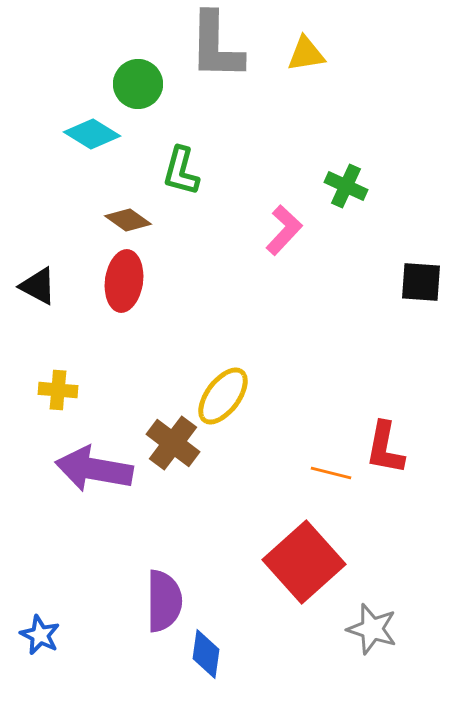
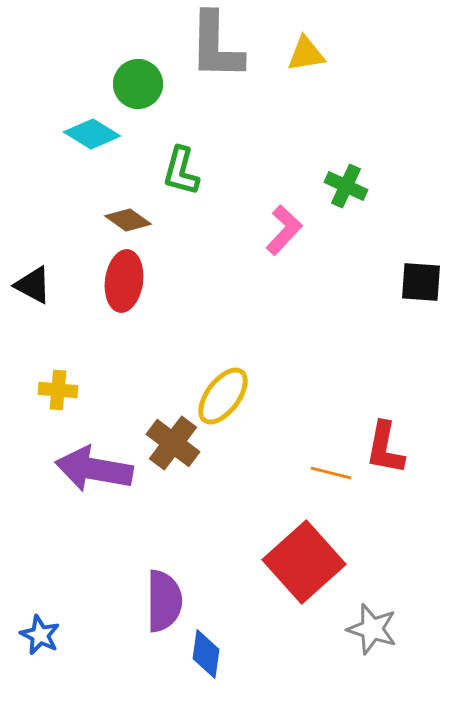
black triangle: moved 5 px left, 1 px up
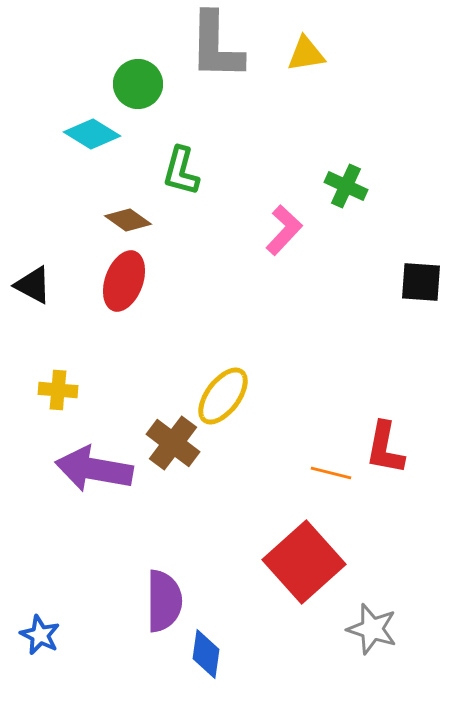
red ellipse: rotated 12 degrees clockwise
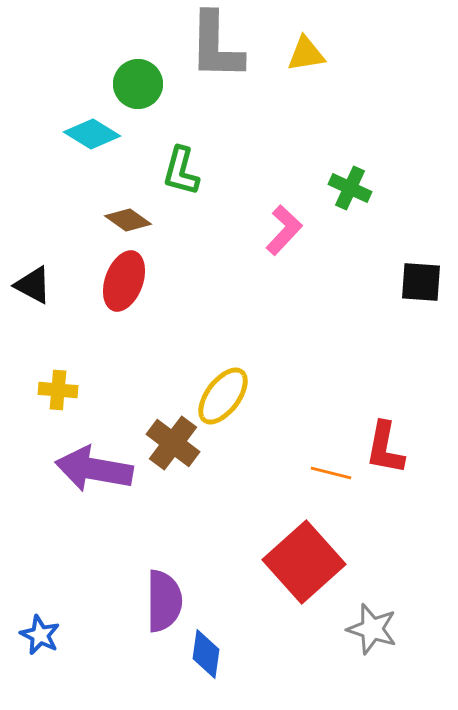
green cross: moved 4 px right, 2 px down
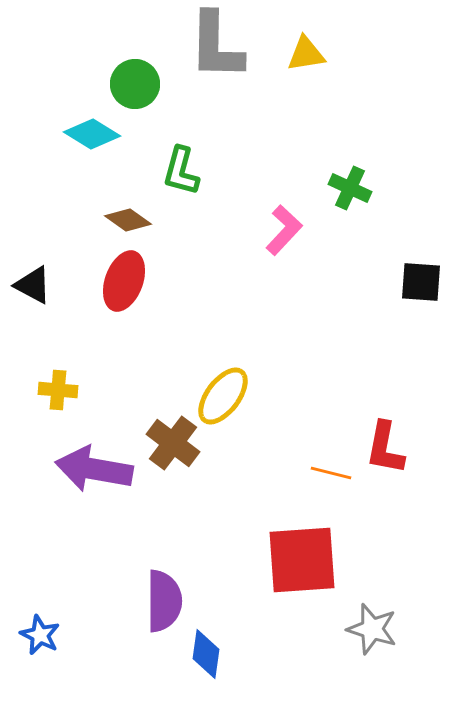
green circle: moved 3 px left
red square: moved 2 px left, 2 px up; rotated 38 degrees clockwise
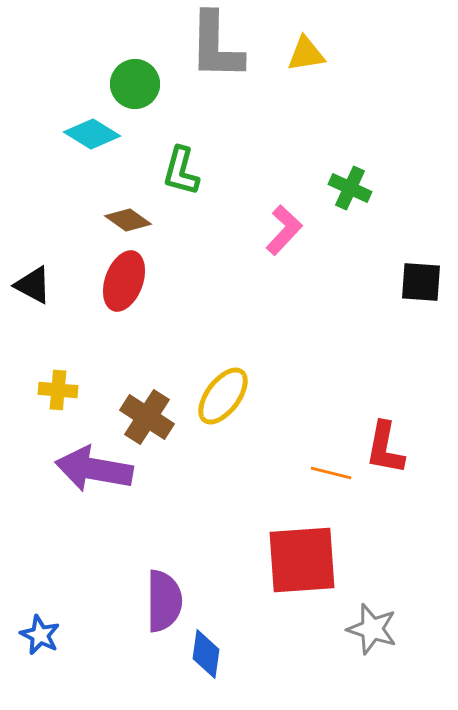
brown cross: moved 26 px left, 26 px up; rotated 4 degrees counterclockwise
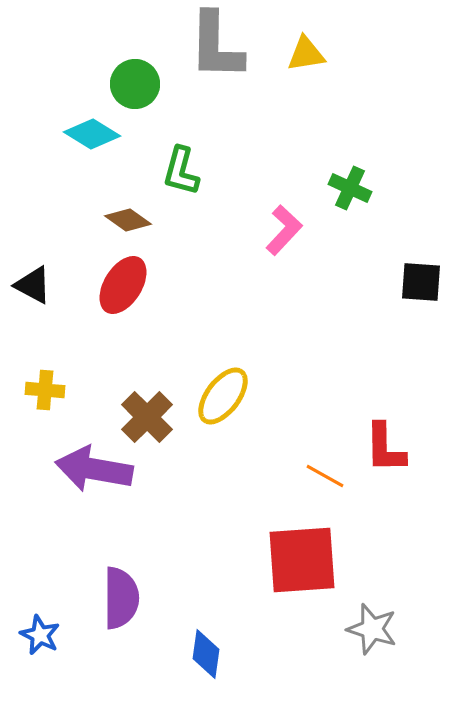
red ellipse: moved 1 px left, 4 px down; rotated 12 degrees clockwise
yellow cross: moved 13 px left
brown cross: rotated 12 degrees clockwise
red L-shape: rotated 12 degrees counterclockwise
orange line: moved 6 px left, 3 px down; rotated 15 degrees clockwise
purple semicircle: moved 43 px left, 3 px up
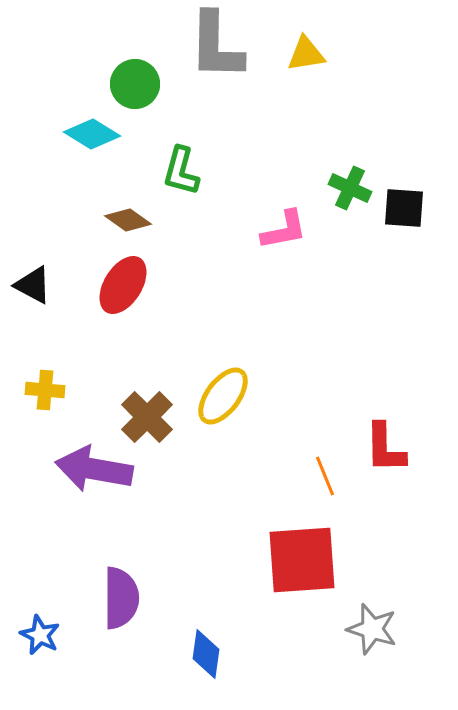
pink L-shape: rotated 36 degrees clockwise
black square: moved 17 px left, 74 px up
orange line: rotated 39 degrees clockwise
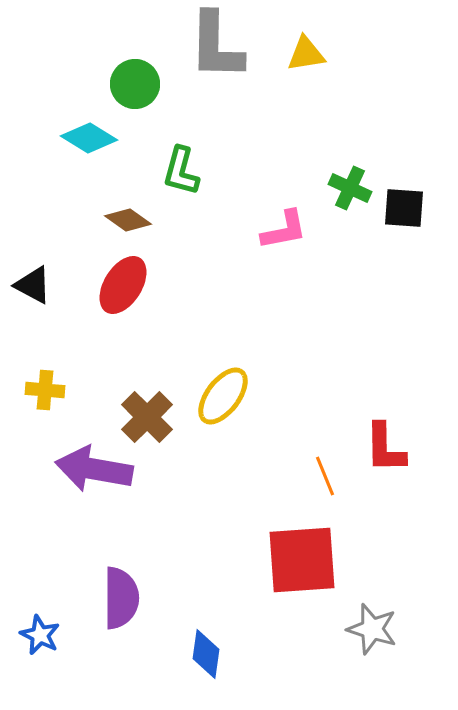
cyan diamond: moved 3 px left, 4 px down
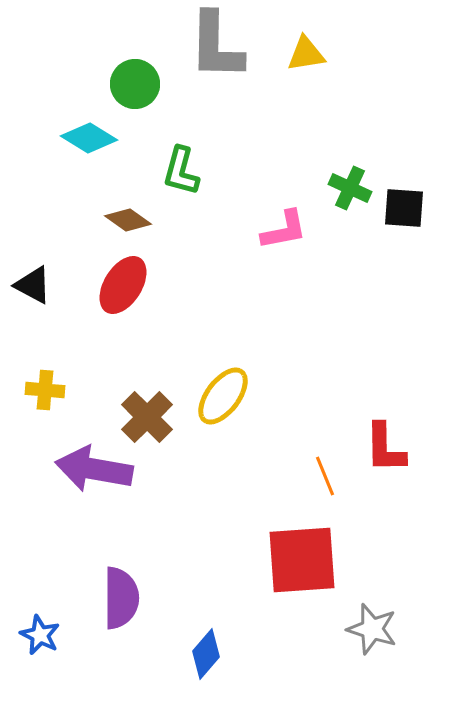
blue diamond: rotated 33 degrees clockwise
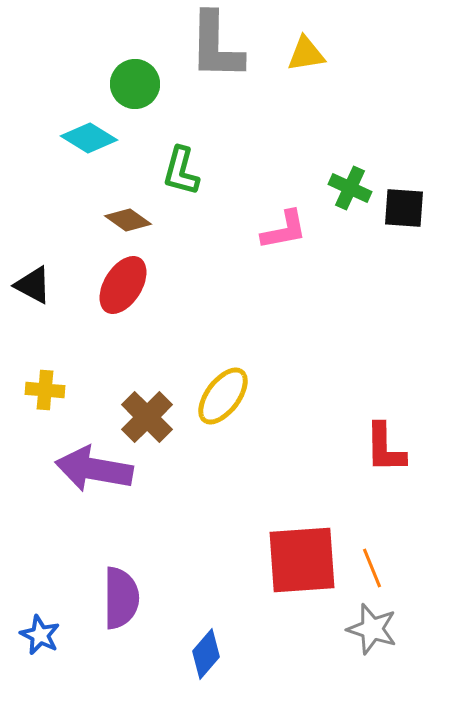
orange line: moved 47 px right, 92 px down
